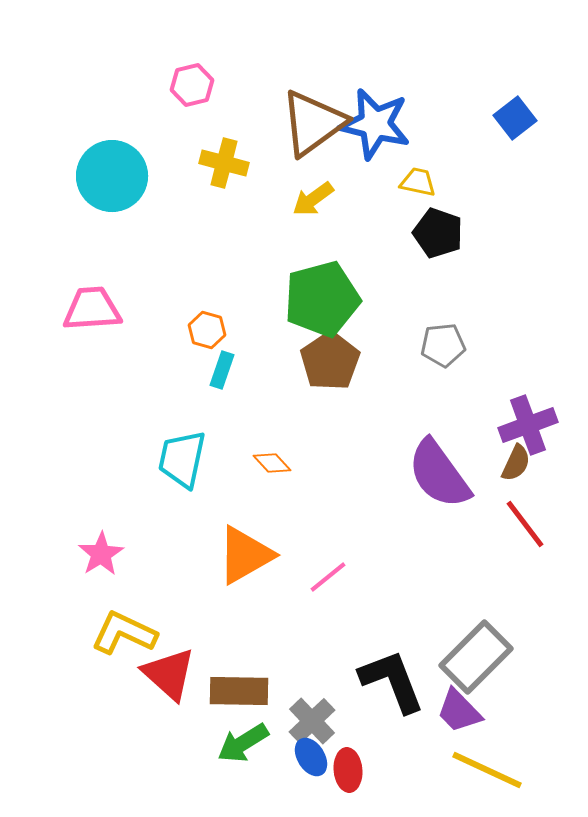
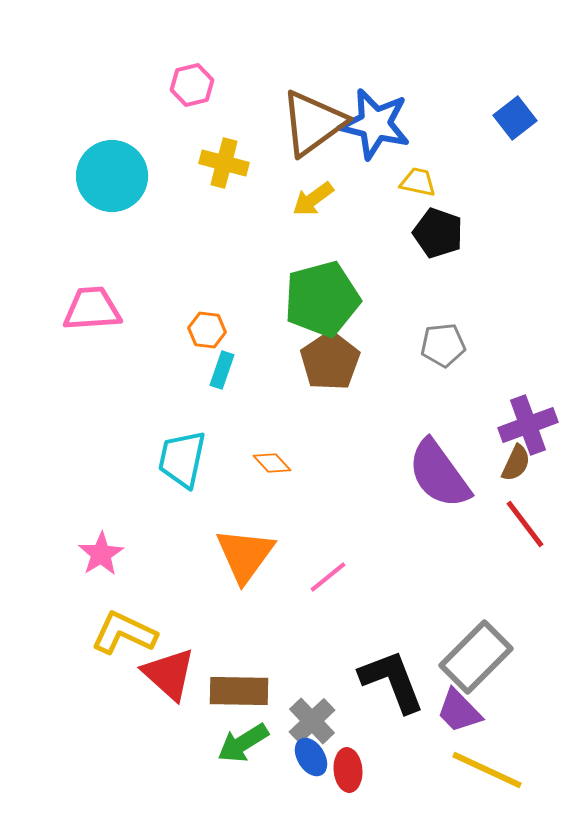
orange hexagon: rotated 9 degrees counterclockwise
orange triangle: rotated 24 degrees counterclockwise
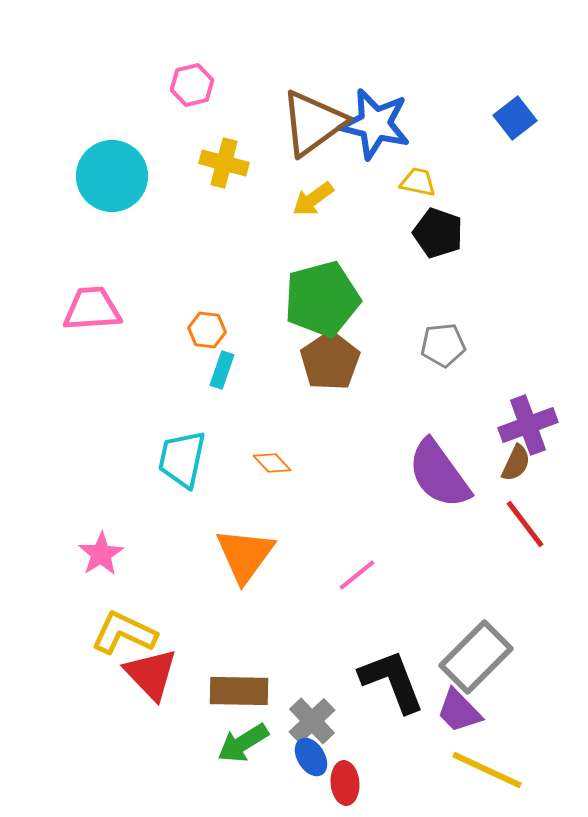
pink line: moved 29 px right, 2 px up
red triangle: moved 18 px left; rotated 4 degrees clockwise
red ellipse: moved 3 px left, 13 px down
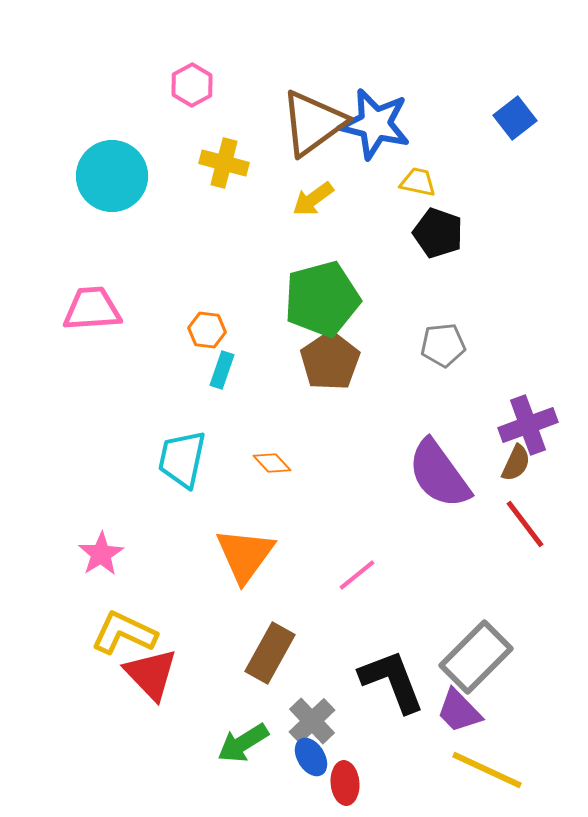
pink hexagon: rotated 15 degrees counterclockwise
brown rectangle: moved 31 px right, 38 px up; rotated 62 degrees counterclockwise
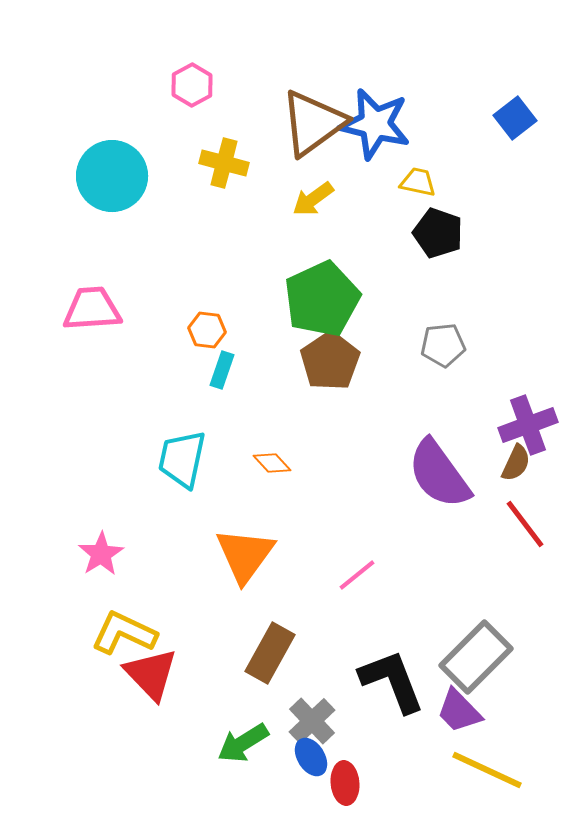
green pentagon: rotated 10 degrees counterclockwise
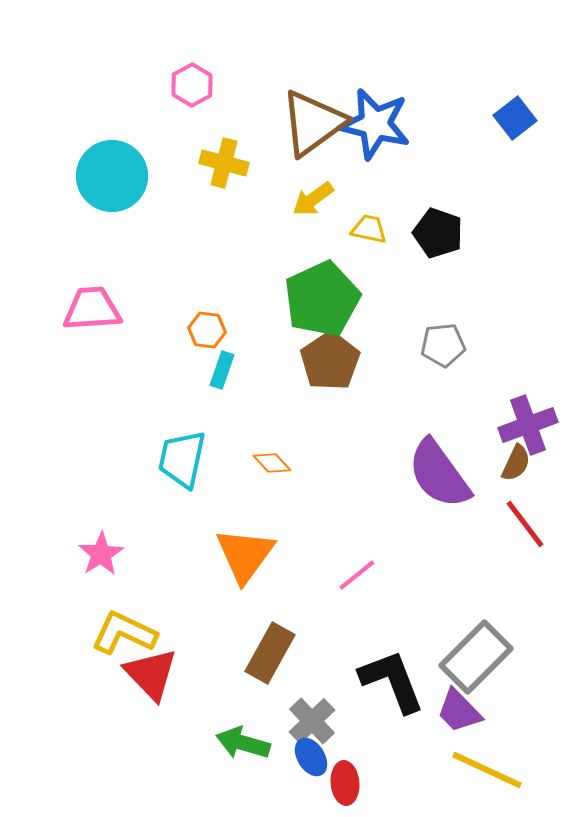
yellow trapezoid: moved 49 px left, 47 px down
green arrow: rotated 48 degrees clockwise
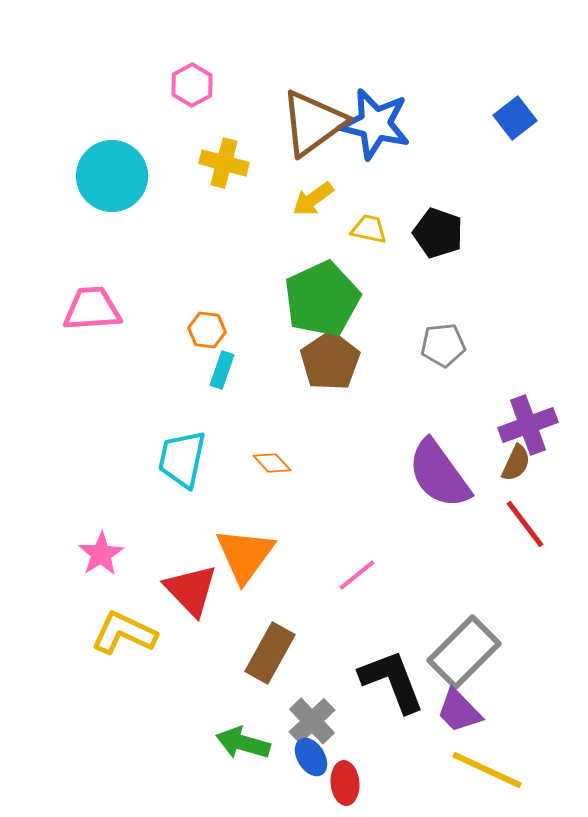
gray rectangle: moved 12 px left, 5 px up
red triangle: moved 40 px right, 84 px up
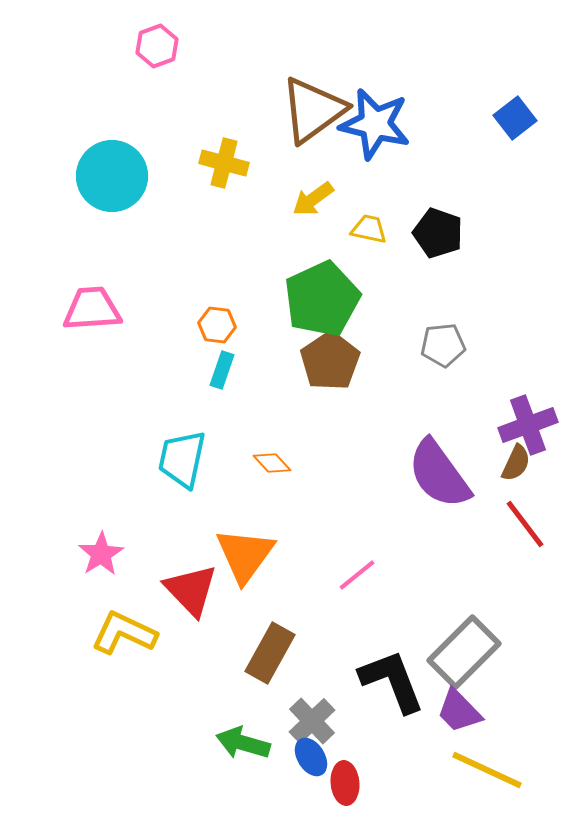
pink hexagon: moved 35 px left, 39 px up; rotated 9 degrees clockwise
brown triangle: moved 13 px up
orange hexagon: moved 10 px right, 5 px up
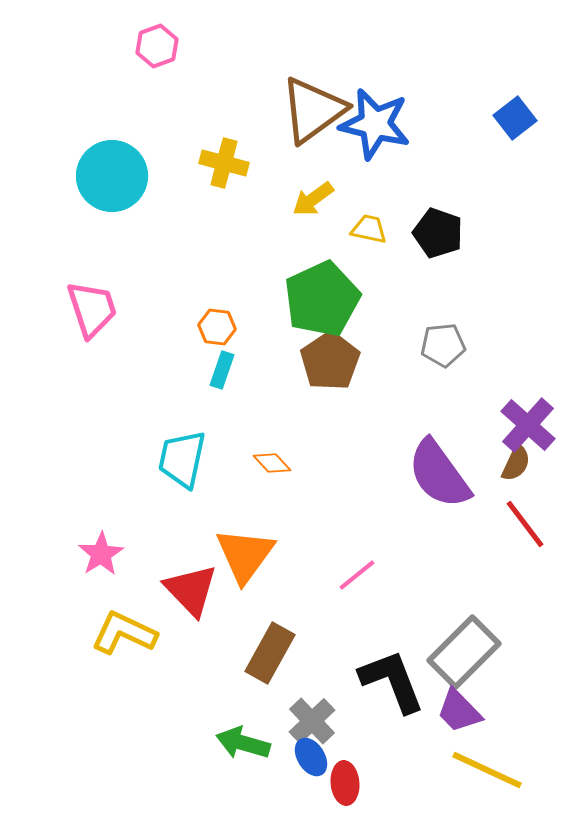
pink trapezoid: rotated 76 degrees clockwise
orange hexagon: moved 2 px down
purple cross: rotated 28 degrees counterclockwise
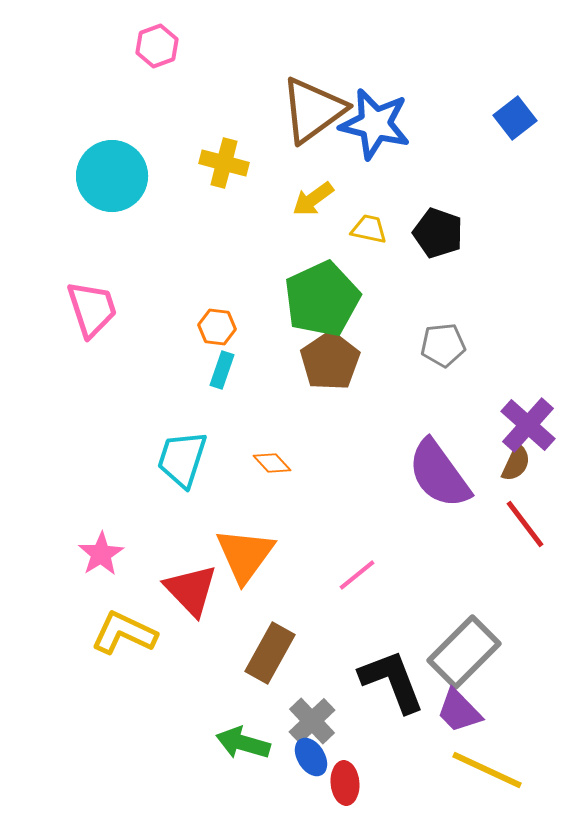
cyan trapezoid: rotated 6 degrees clockwise
